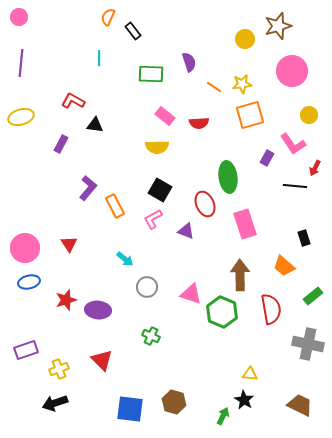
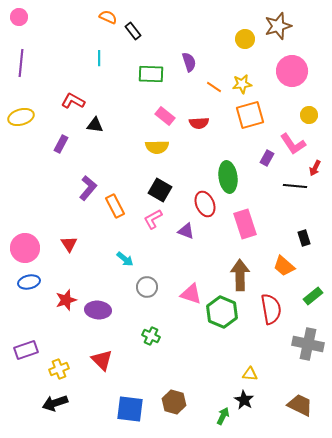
orange semicircle at (108, 17): rotated 90 degrees clockwise
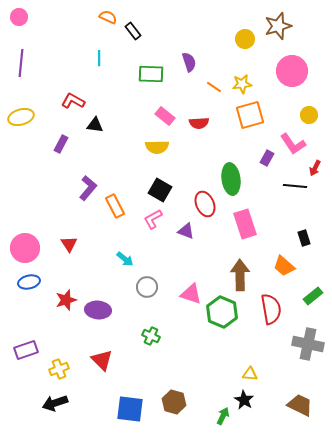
green ellipse at (228, 177): moved 3 px right, 2 px down
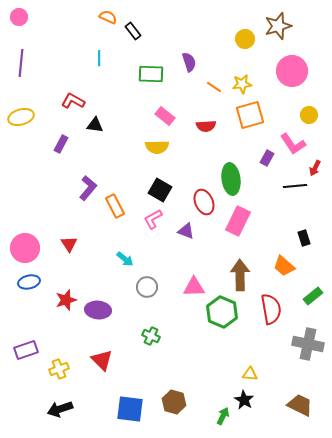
red semicircle at (199, 123): moved 7 px right, 3 px down
black line at (295, 186): rotated 10 degrees counterclockwise
red ellipse at (205, 204): moved 1 px left, 2 px up
pink rectangle at (245, 224): moved 7 px left, 3 px up; rotated 44 degrees clockwise
pink triangle at (191, 294): moved 3 px right, 7 px up; rotated 20 degrees counterclockwise
black arrow at (55, 403): moved 5 px right, 6 px down
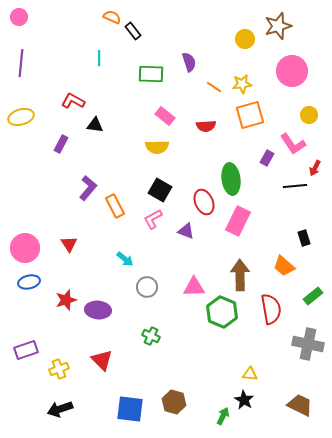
orange semicircle at (108, 17): moved 4 px right
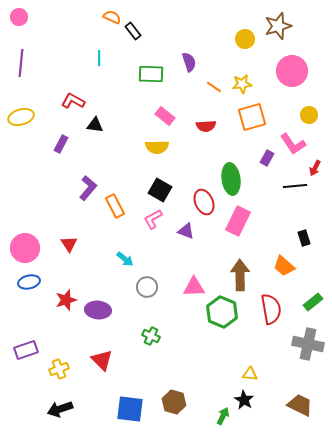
orange square at (250, 115): moved 2 px right, 2 px down
green rectangle at (313, 296): moved 6 px down
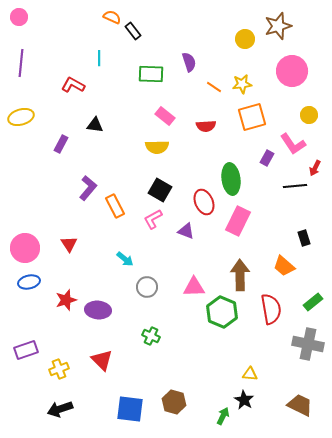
red L-shape at (73, 101): moved 16 px up
